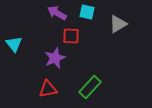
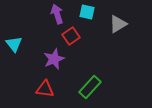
purple arrow: moved 1 px down; rotated 42 degrees clockwise
red square: rotated 36 degrees counterclockwise
purple star: moved 1 px left, 1 px down
red triangle: moved 3 px left; rotated 18 degrees clockwise
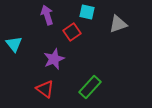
purple arrow: moved 10 px left, 1 px down
gray triangle: rotated 12 degrees clockwise
red square: moved 1 px right, 4 px up
red triangle: rotated 30 degrees clockwise
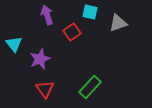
cyan square: moved 3 px right
gray triangle: moved 1 px up
purple star: moved 14 px left
red triangle: rotated 18 degrees clockwise
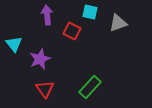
purple arrow: rotated 12 degrees clockwise
red square: moved 1 px up; rotated 30 degrees counterclockwise
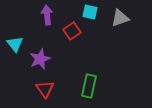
gray triangle: moved 2 px right, 5 px up
red square: rotated 30 degrees clockwise
cyan triangle: moved 1 px right
green rectangle: moved 1 px left, 1 px up; rotated 30 degrees counterclockwise
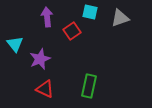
purple arrow: moved 2 px down
red triangle: rotated 30 degrees counterclockwise
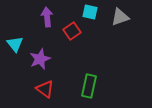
gray triangle: moved 1 px up
red triangle: rotated 12 degrees clockwise
